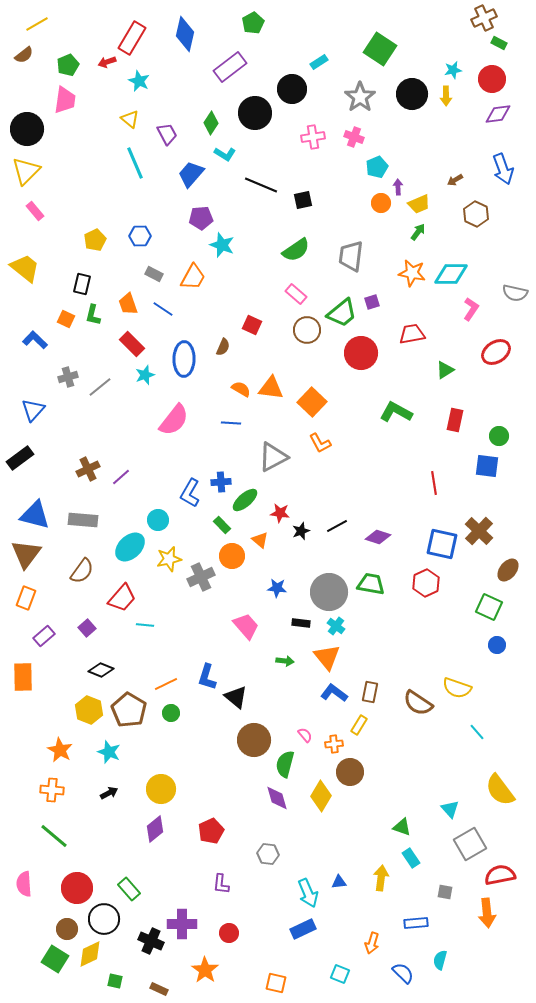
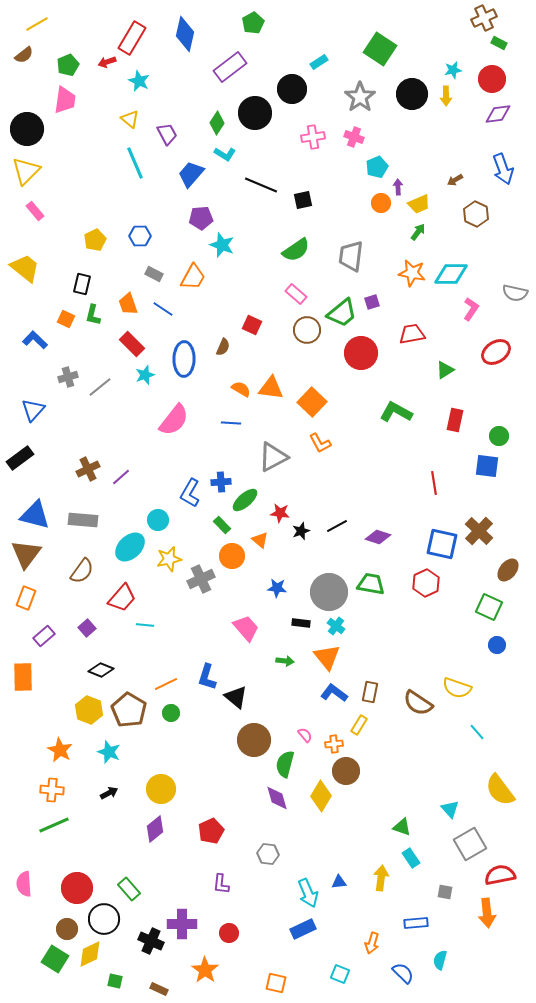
green diamond at (211, 123): moved 6 px right
gray cross at (201, 577): moved 2 px down
pink trapezoid at (246, 626): moved 2 px down
brown circle at (350, 772): moved 4 px left, 1 px up
green line at (54, 836): moved 11 px up; rotated 64 degrees counterclockwise
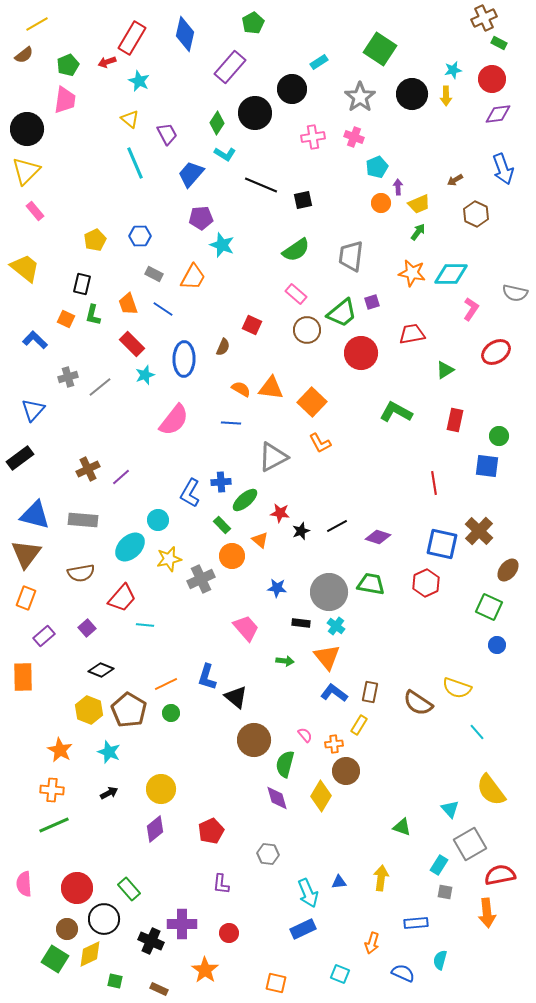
purple rectangle at (230, 67): rotated 12 degrees counterclockwise
brown semicircle at (82, 571): moved 1 px left, 2 px down; rotated 44 degrees clockwise
yellow semicircle at (500, 790): moved 9 px left
cyan rectangle at (411, 858): moved 28 px right, 7 px down; rotated 66 degrees clockwise
blue semicircle at (403, 973): rotated 20 degrees counterclockwise
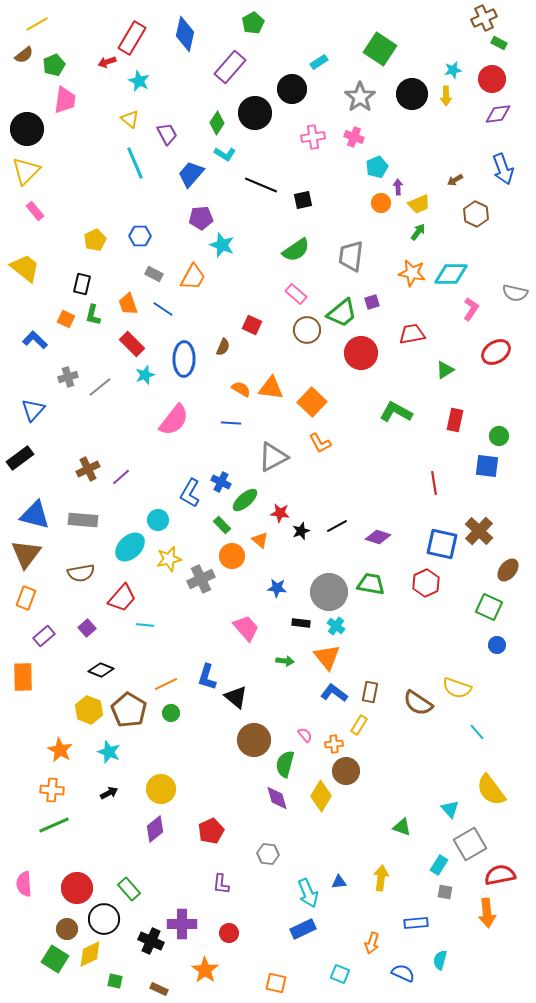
green pentagon at (68, 65): moved 14 px left
blue cross at (221, 482): rotated 30 degrees clockwise
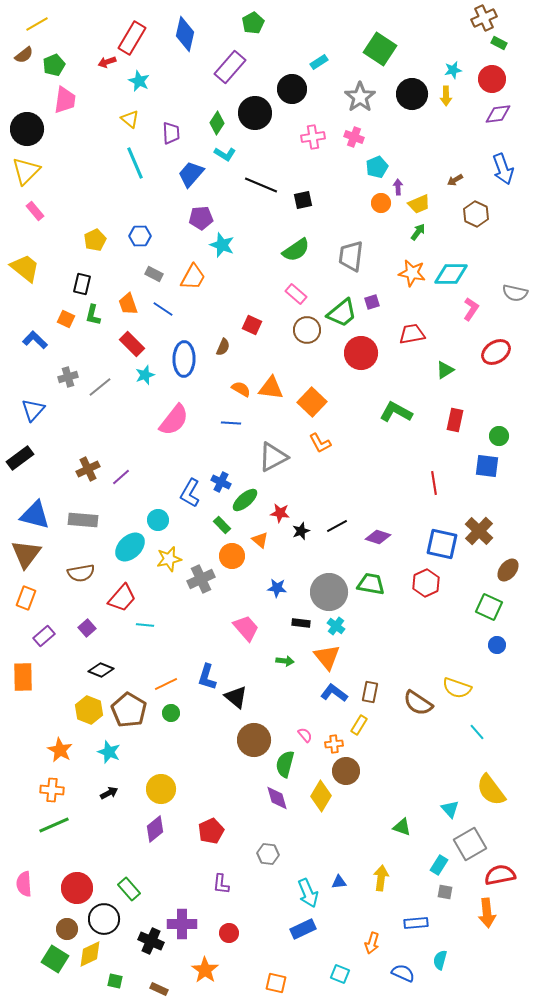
purple trapezoid at (167, 134): moved 4 px right, 1 px up; rotated 25 degrees clockwise
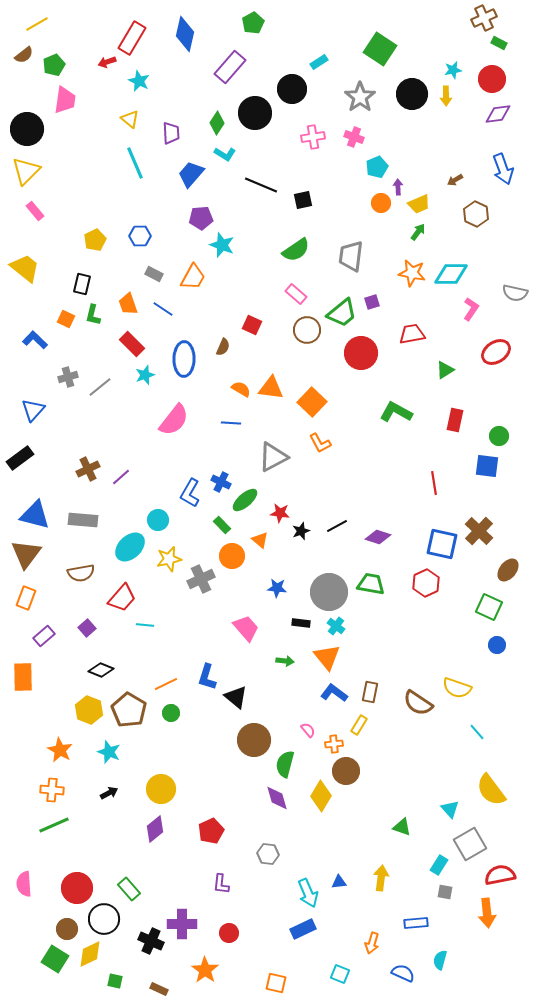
pink semicircle at (305, 735): moved 3 px right, 5 px up
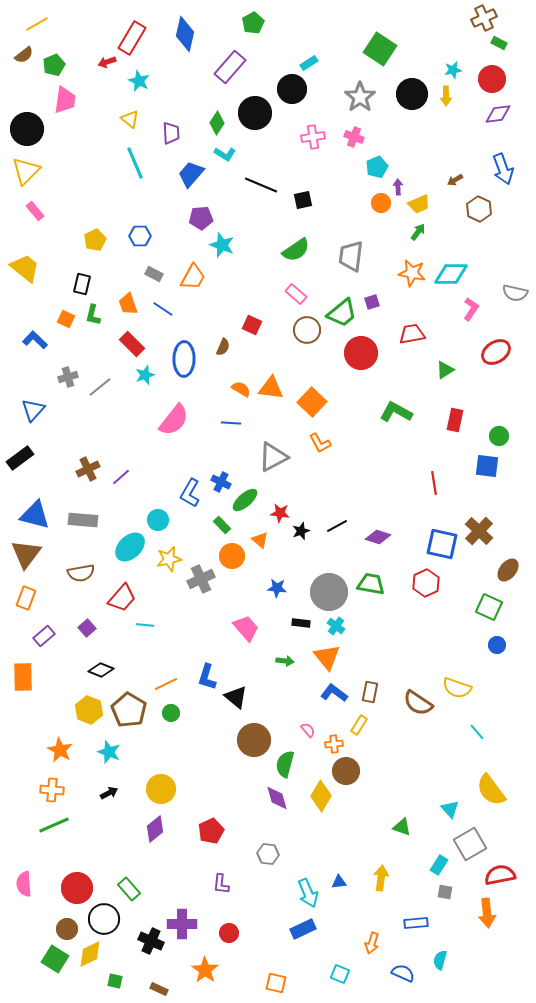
cyan rectangle at (319, 62): moved 10 px left, 1 px down
brown hexagon at (476, 214): moved 3 px right, 5 px up
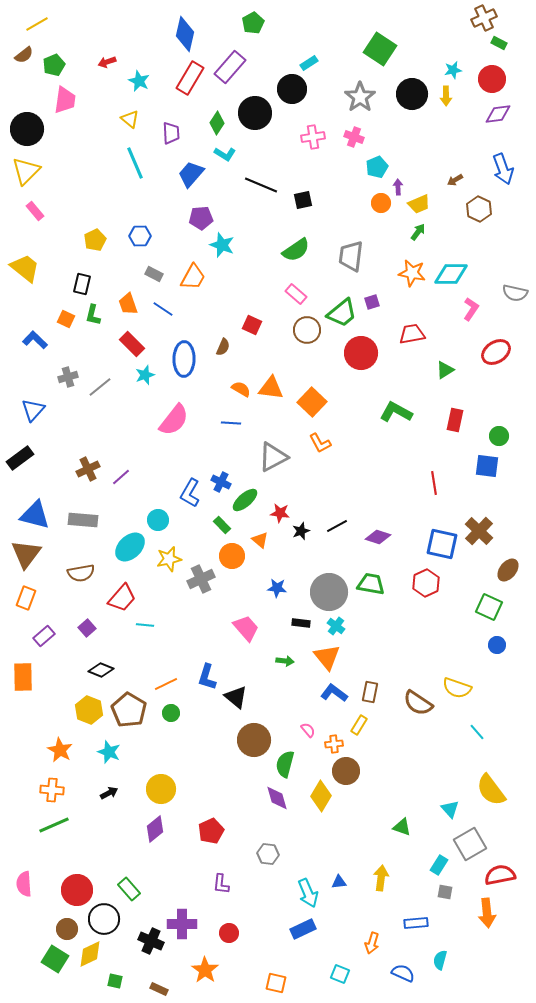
red rectangle at (132, 38): moved 58 px right, 40 px down
red circle at (77, 888): moved 2 px down
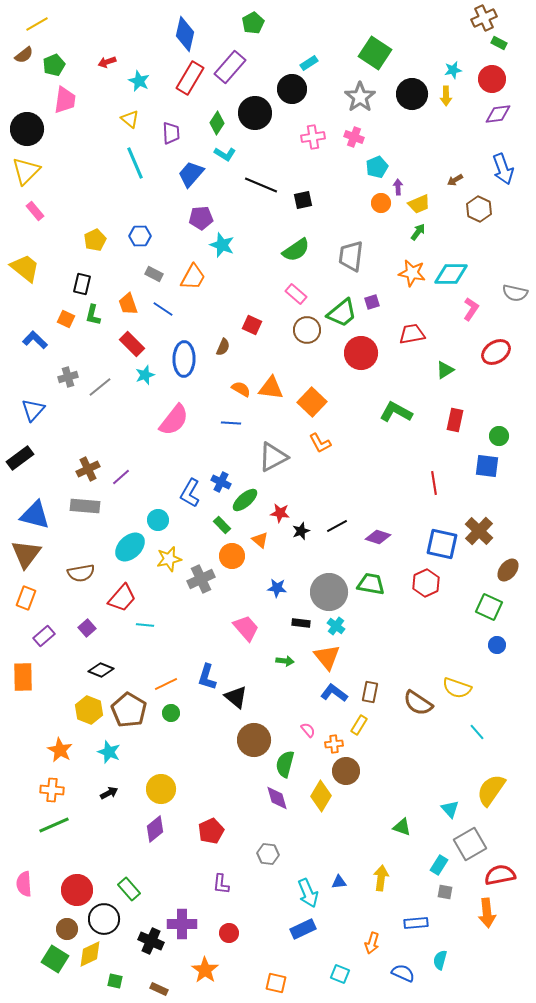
green square at (380, 49): moved 5 px left, 4 px down
gray rectangle at (83, 520): moved 2 px right, 14 px up
yellow semicircle at (491, 790): rotated 72 degrees clockwise
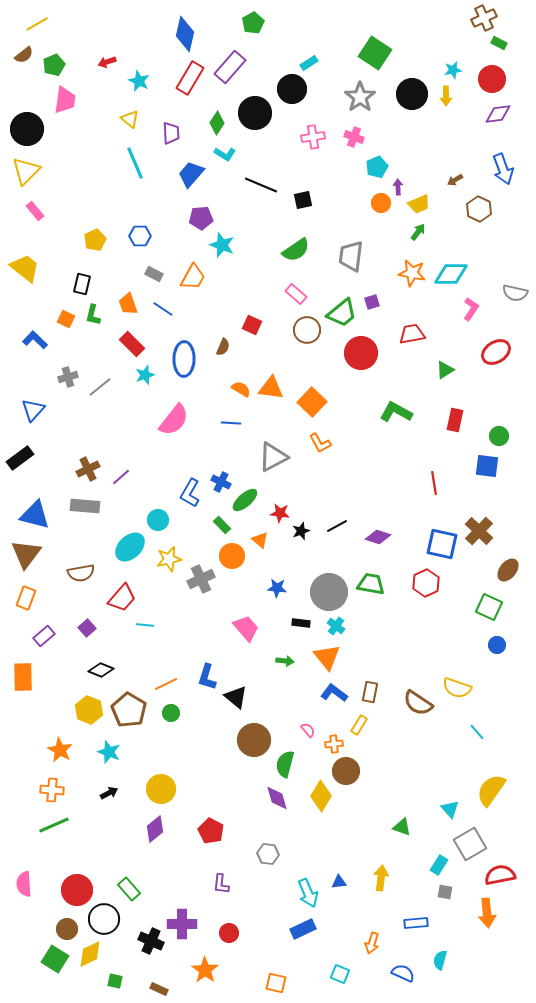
red pentagon at (211, 831): rotated 20 degrees counterclockwise
